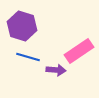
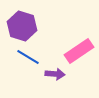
blue line: rotated 15 degrees clockwise
purple arrow: moved 1 px left, 4 px down
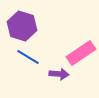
pink rectangle: moved 2 px right, 2 px down
purple arrow: moved 4 px right
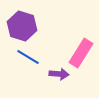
pink rectangle: rotated 24 degrees counterclockwise
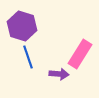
pink rectangle: moved 1 px left, 1 px down
blue line: rotated 40 degrees clockwise
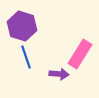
blue line: moved 2 px left
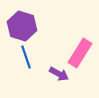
pink rectangle: moved 1 px up
purple arrow: rotated 24 degrees clockwise
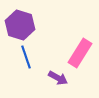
purple hexagon: moved 2 px left, 1 px up
purple arrow: moved 1 px left, 4 px down
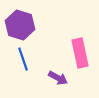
pink rectangle: rotated 44 degrees counterclockwise
blue line: moved 3 px left, 2 px down
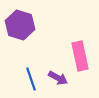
pink rectangle: moved 3 px down
blue line: moved 8 px right, 20 px down
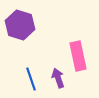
pink rectangle: moved 2 px left
purple arrow: rotated 138 degrees counterclockwise
